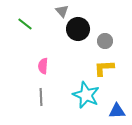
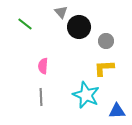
gray triangle: moved 1 px left, 1 px down
black circle: moved 1 px right, 2 px up
gray circle: moved 1 px right
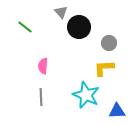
green line: moved 3 px down
gray circle: moved 3 px right, 2 px down
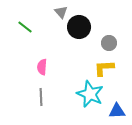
pink semicircle: moved 1 px left, 1 px down
cyan star: moved 4 px right, 1 px up
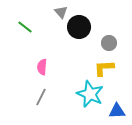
gray line: rotated 30 degrees clockwise
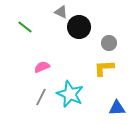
gray triangle: rotated 24 degrees counterclockwise
pink semicircle: rotated 63 degrees clockwise
cyan star: moved 20 px left
blue triangle: moved 3 px up
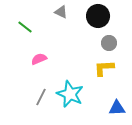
black circle: moved 19 px right, 11 px up
pink semicircle: moved 3 px left, 8 px up
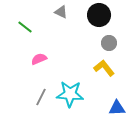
black circle: moved 1 px right, 1 px up
yellow L-shape: rotated 55 degrees clockwise
cyan star: rotated 20 degrees counterclockwise
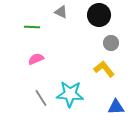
green line: moved 7 px right; rotated 35 degrees counterclockwise
gray circle: moved 2 px right
pink semicircle: moved 3 px left
yellow L-shape: moved 1 px down
gray line: moved 1 px down; rotated 60 degrees counterclockwise
blue triangle: moved 1 px left, 1 px up
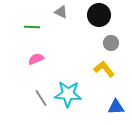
cyan star: moved 2 px left
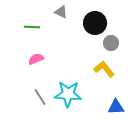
black circle: moved 4 px left, 8 px down
gray line: moved 1 px left, 1 px up
